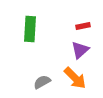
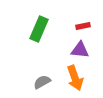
green rectangle: moved 9 px right; rotated 20 degrees clockwise
purple triangle: rotated 48 degrees clockwise
orange arrow: rotated 25 degrees clockwise
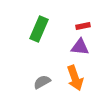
purple triangle: moved 3 px up
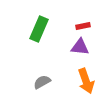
orange arrow: moved 11 px right, 3 px down
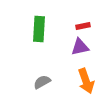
green rectangle: rotated 20 degrees counterclockwise
purple triangle: rotated 18 degrees counterclockwise
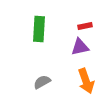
red rectangle: moved 2 px right
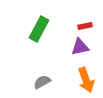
green rectangle: rotated 25 degrees clockwise
orange arrow: moved 1 px up
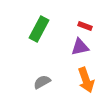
red rectangle: rotated 32 degrees clockwise
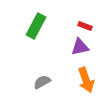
green rectangle: moved 3 px left, 3 px up
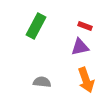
gray semicircle: rotated 36 degrees clockwise
